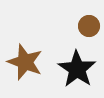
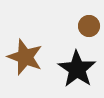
brown star: moved 5 px up
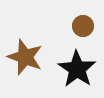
brown circle: moved 6 px left
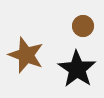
brown star: moved 1 px right, 2 px up
